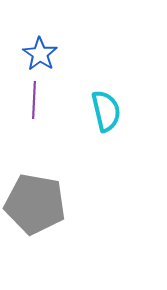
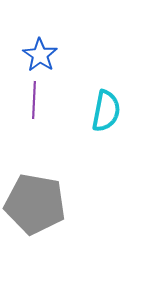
blue star: moved 1 px down
cyan semicircle: rotated 24 degrees clockwise
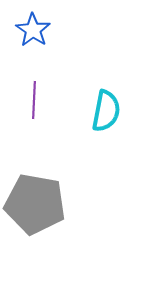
blue star: moved 7 px left, 25 px up
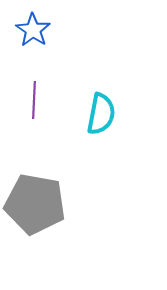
cyan semicircle: moved 5 px left, 3 px down
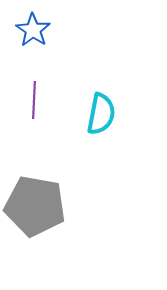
gray pentagon: moved 2 px down
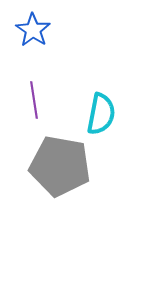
purple line: rotated 12 degrees counterclockwise
gray pentagon: moved 25 px right, 40 px up
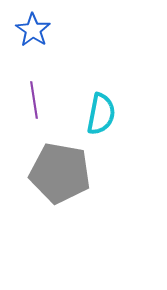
gray pentagon: moved 7 px down
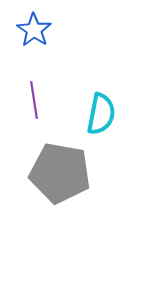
blue star: moved 1 px right
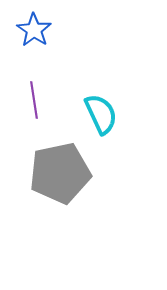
cyan semicircle: rotated 36 degrees counterclockwise
gray pentagon: rotated 22 degrees counterclockwise
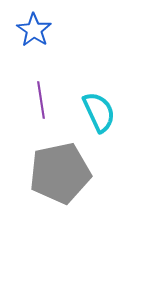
purple line: moved 7 px right
cyan semicircle: moved 2 px left, 2 px up
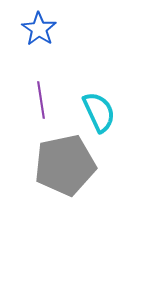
blue star: moved 5 px right, 1 px up
gray pentagon: moved 5 px right, 8 px up
